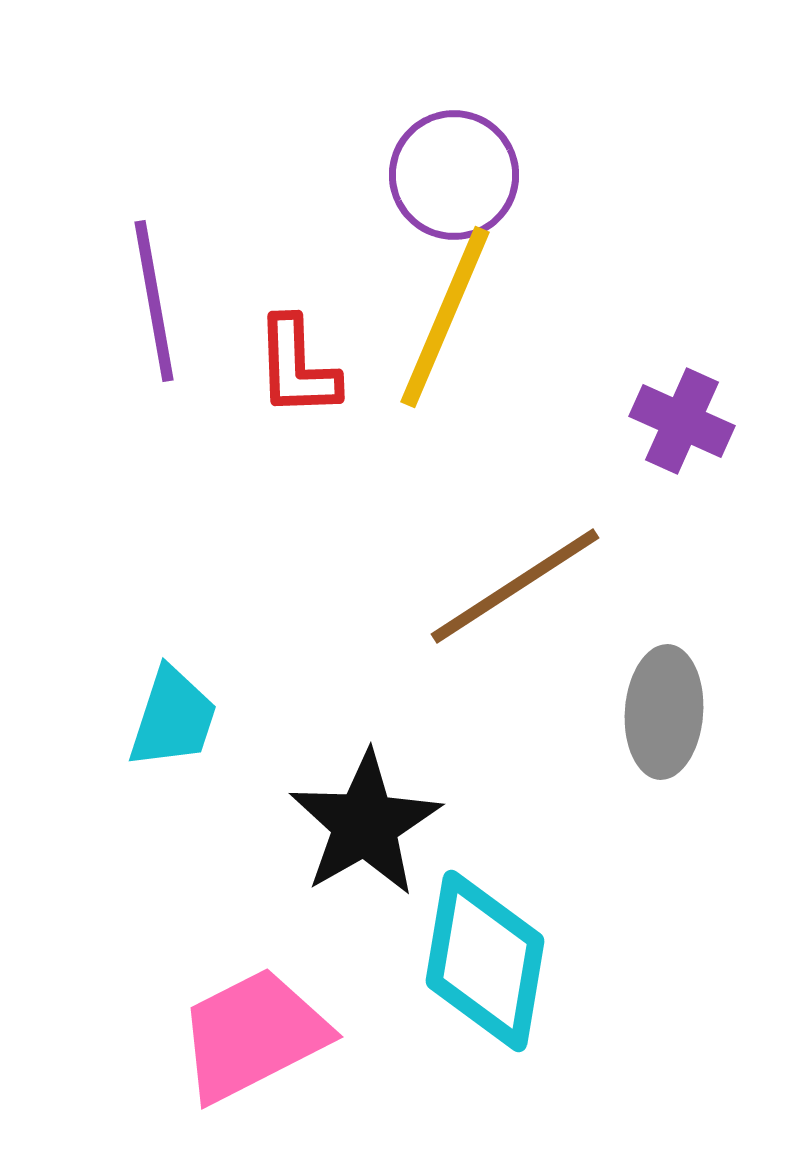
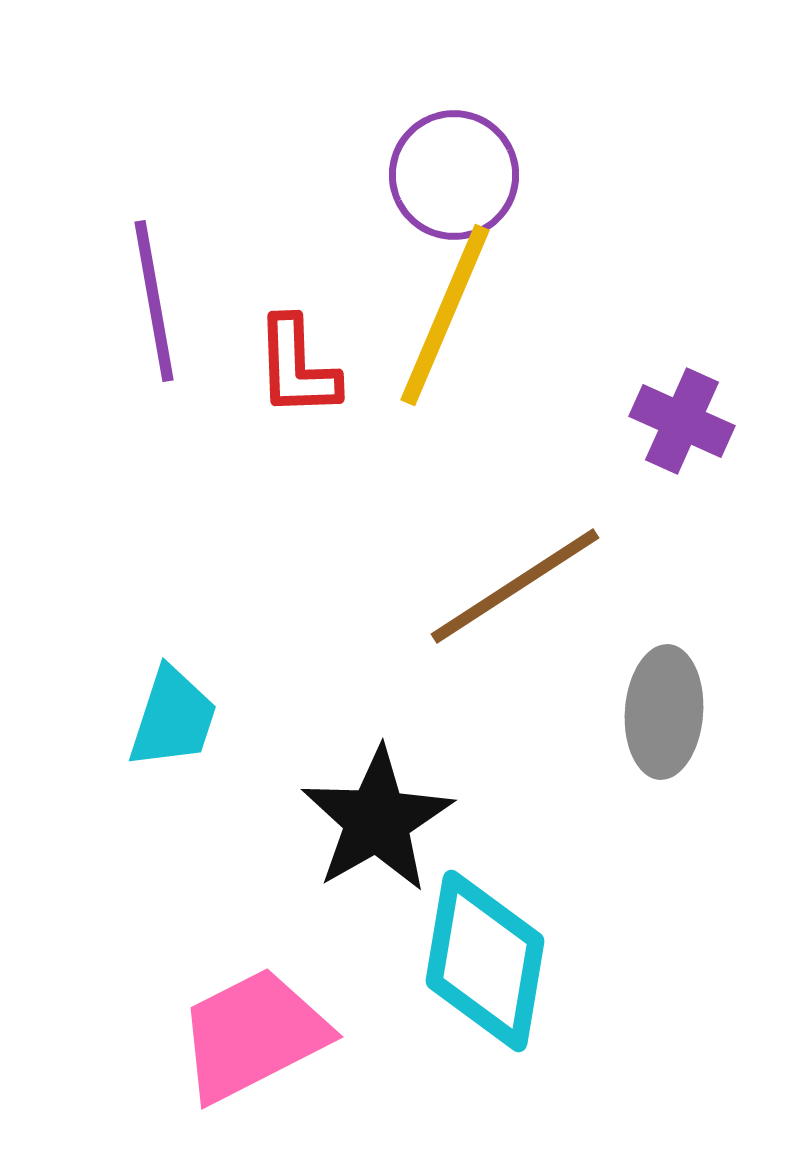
yellow line: moved 2 px up
black star: moved 12 px right, 4 px up
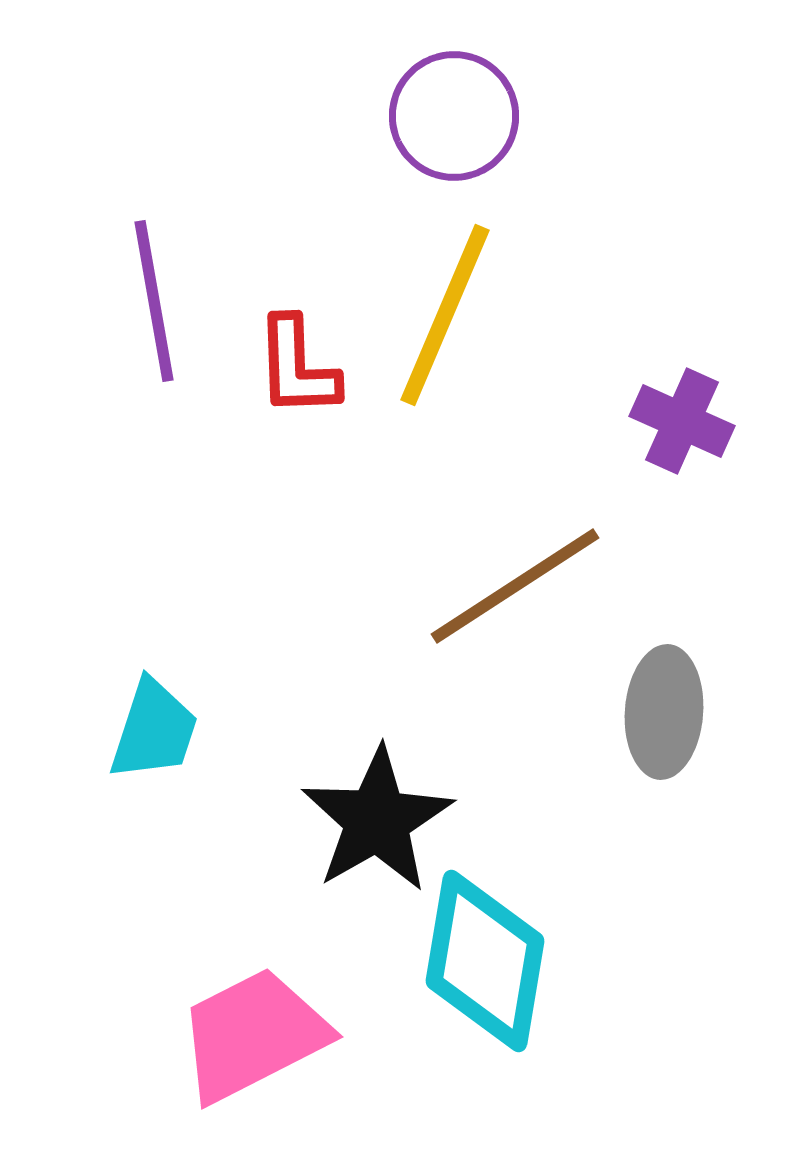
purple circle: moved 59 px up
cyan trapezoid: moved 19 px left, 12 px down
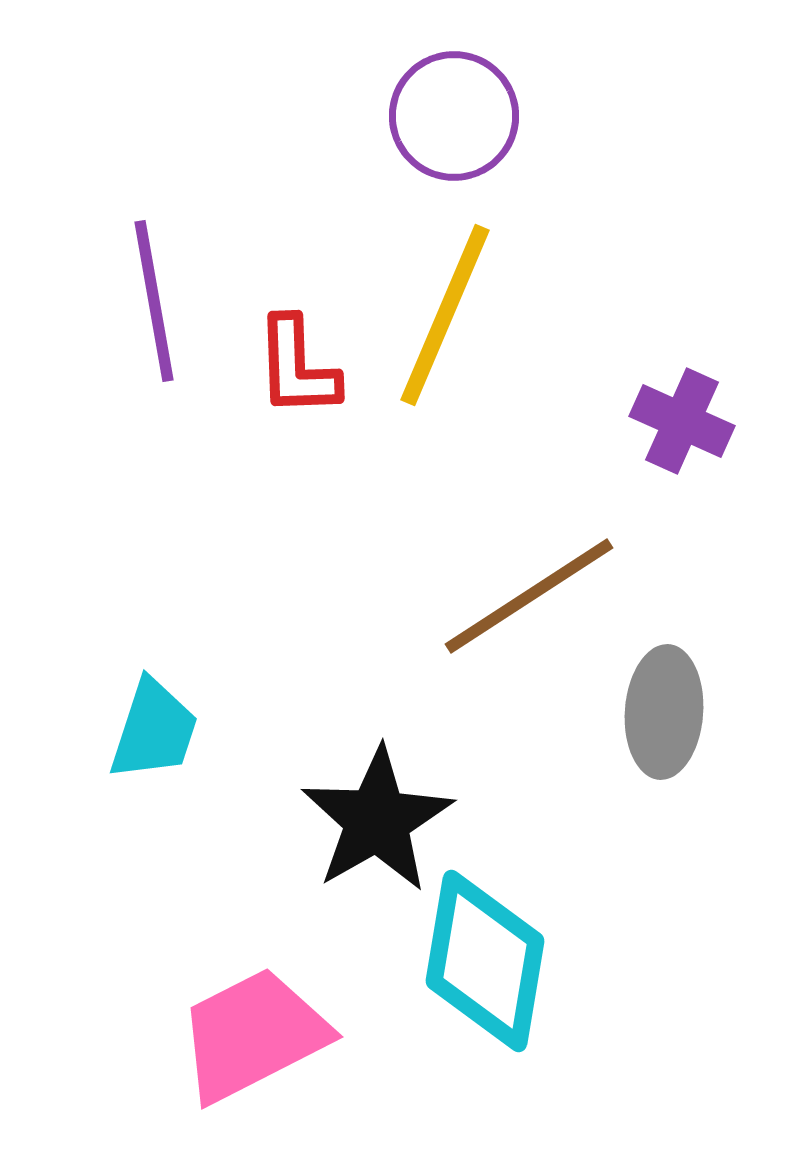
brown line: moved 14 px right, 10 px down
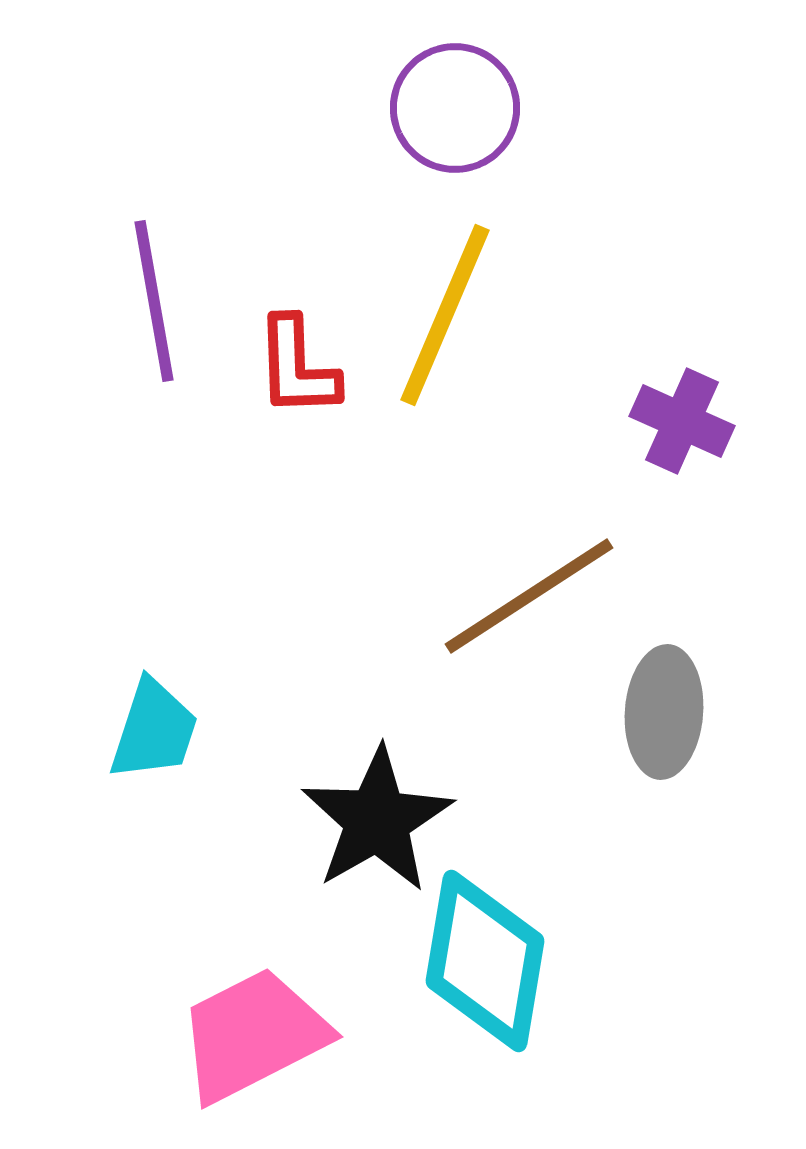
purple circle: moved 1 px right, 8 px up
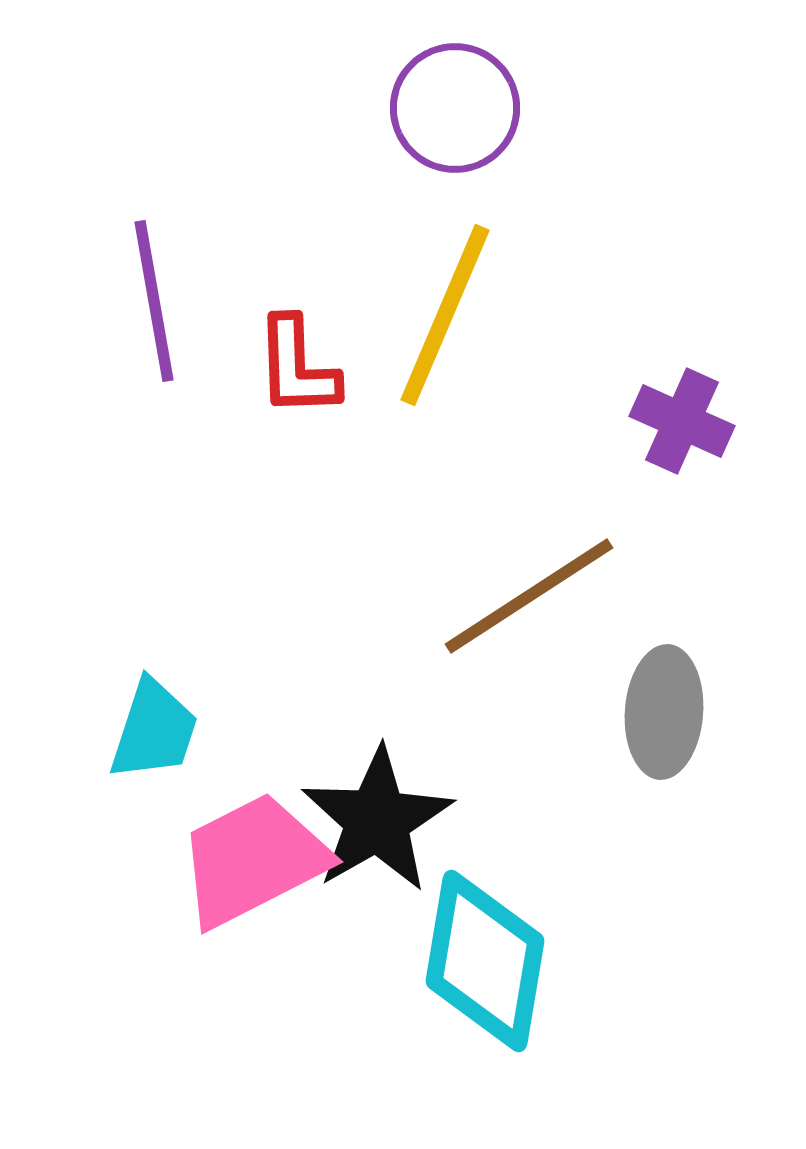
pink trapezoid: moved 175 px up
